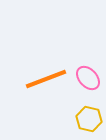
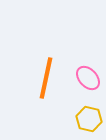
orange line: moved 1 px up; rotated 57 degrees counterclockwise
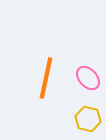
yellow hexagon: moved 1 px left
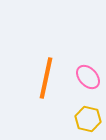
pink ellipse: moved 1 px up
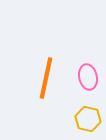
pink ellipse: rotated 30 degrees clockwise
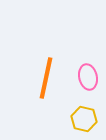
yellow hexagon: moved 4 px left
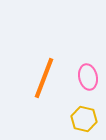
orange line: moved 2 px left; rotated 9 degrees clockwise
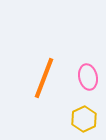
yellow hexagon: rotated 20 degrees clockwise
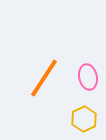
orange line: rotated 12 degrees clockwise
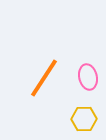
yellow hexagon: rotated 25 degrees clockwise
